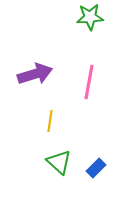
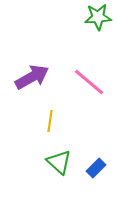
green star: moved 8 px right
purple arrow: moved 3 px left, 3 px down; rotated 12 degrees counterclockwise
pink line: rotated 60 degrees counterclockwise
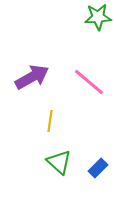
blue rectangle: moved 2 px right
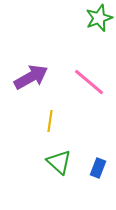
green star: moved 1 px right, 1 px down; rotated 16 degrees counterclockwise
purple arrow: moved 1 px left
blue rectangle: rotated 24 degrees counterclockwise
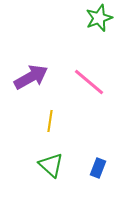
green triangle: moved 8 px left, 3 px down
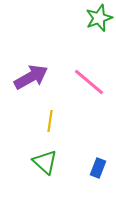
green triangle: moved 6 px left, 3 px up
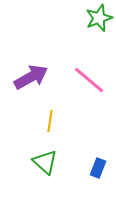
pink line: moved 2 px up
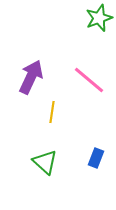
purple arrow: rotated 36 degrees counterclockwise
yellow line: moved 2 px right, 9 px up
blue rectangle: moved 2 px left, 10 px up
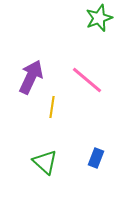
pink line: moved 2 px left
yellow line: moved 5 px up
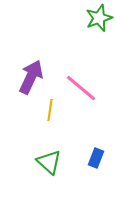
pink line: moved 6 px left, 8 px down
yellow line: moved 2 px left, 3 px down
green triangle: moved 4 px right
